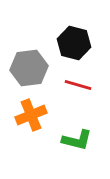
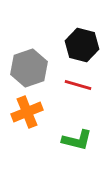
black hexagon: moved 8 px right, 2 px down
gray hexagon: rotated 12 degrees counterclockwise
orange cross: moved 4 px left, 3 px up
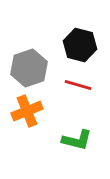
black hexagon: moved 2 px left
orange cross: moved 1 px up
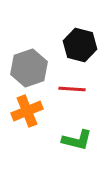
red line: moved 6 px left, 4 px down; rotated 12 degrees counterclockwise
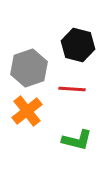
black hexagon: moved 2 px left
orange cross: rotated 16 degrees counterclockwise
